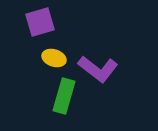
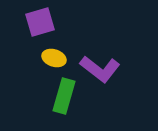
purple L-shape: moved 2 px right
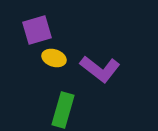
purple square: moved 3 px left, 8 px down
green rectangle: moved 1 px left, 14 px down
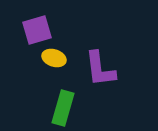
purple L-shape: rotated 45 degrees clockwise
green rectangle: moved 2 px up
